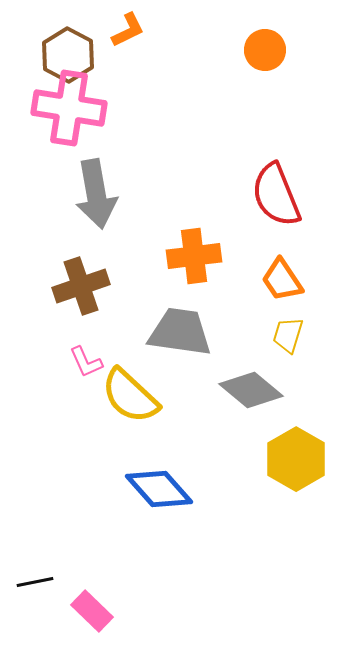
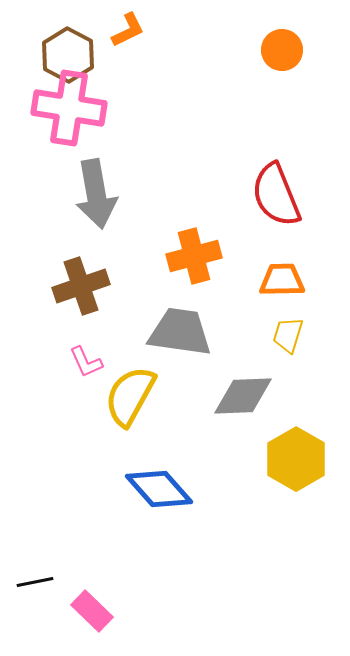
orange circle: moved 17 px right
orange cross: rotated 8 degrees counterclockwise
orange trapezoid: rotated 123 degrees clockwise
gray diamond: moved 8 px left, 6 px down; rotated 42 degrees counterclockwise
yellow semicircle: rotated 76 degrees clockwise
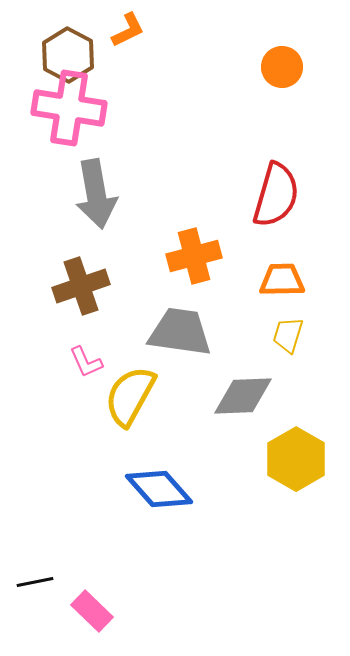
orange circle: moved 17 px down
red semicircle: rotated 142 degrees counterclockwise
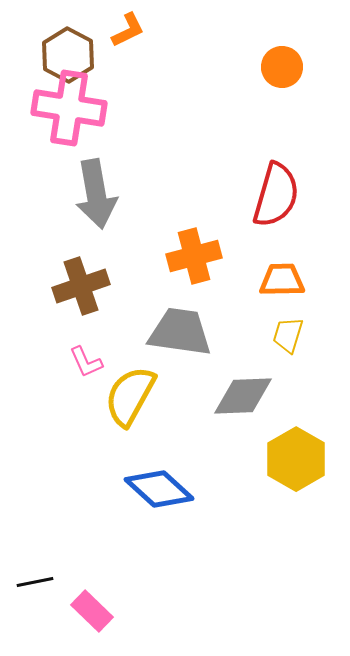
blue diamond: rotated 6 degrees counterclockwise
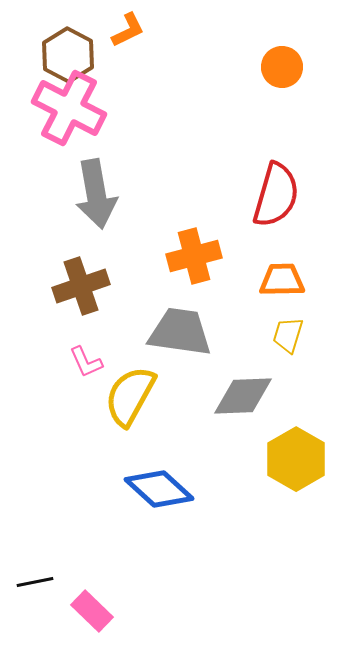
pink cross: rotated 18 degrees clockwise
